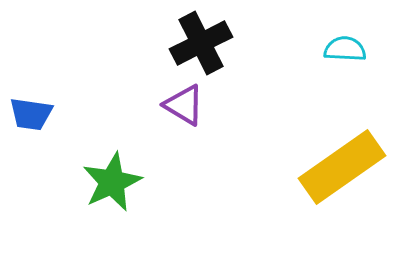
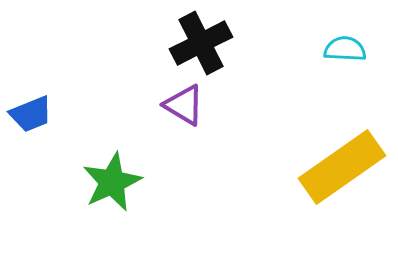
blue trapezoid: rotated 30 degrees counterclockwise
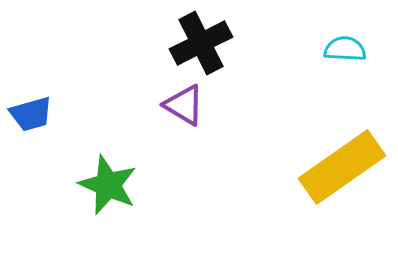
blue trapezoid: rotated 6 degrees clockwise
green star: moved 4 px left, 3 px down; rotated 24 degrees counterclockwise
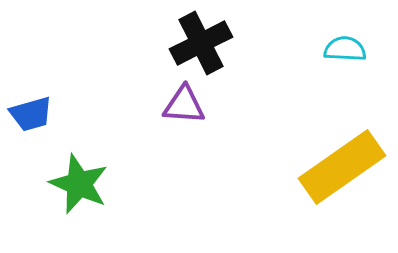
purple triangle: rotated 27 degrees counterclockwise
green star: moved 29 px left, 1 px up
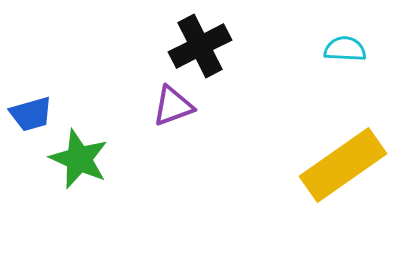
black cross: moved 1 px left, 3 px down
purple triangle: moved 11 px left, 1 px down; rotated 24 degrees counterclockwise
yellow rectangle: moved 1 px right, 2 px up
green star: moved 25 px up
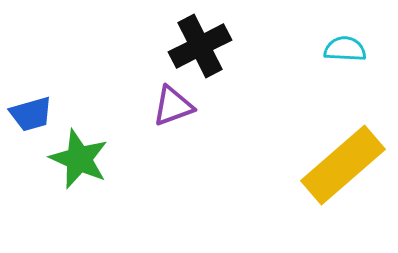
yellow rectangle: rotated 6 degrees counterclockwise
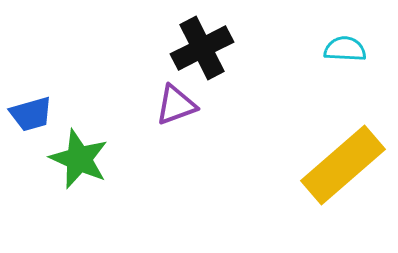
black cross: moved 2 px right, 2 px down
purple triangle: moved 3 px right, 1 px up
